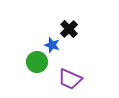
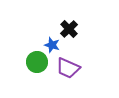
purple trapezoid: moved 2 px left, 11 px up
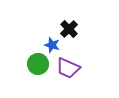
green circle: moved 1 px right, 2 px down
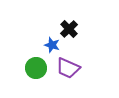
green circle: moved 2 px left, 4 px down
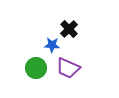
blue star: rotated 14 degrees counterclockwise
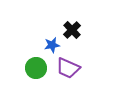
black cross: moved 3 px right, 1 px down
blue star: rotated 14 degrees counterclockwise
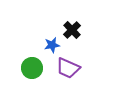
green circle: moved 4 px left
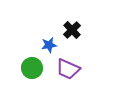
blue star: moved 3 px left
purple trapezoid: moved 1 px down
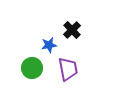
purple trapezoid: rotated 125 degrees counterclockwise
